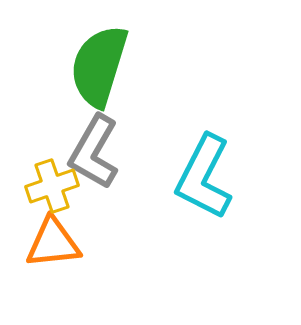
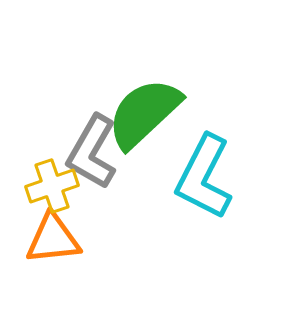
green semicircle: moved 45 px right, 47 px down; rotated 30 degrees clockwise
gray L-shape: moved 2 px left
orange triangle: moved 4 px up
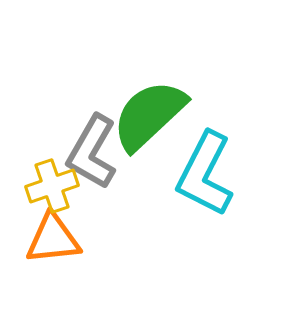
green semicircle: moved 5 px right, 2 px down
cyan L-shape: moved 1 px right, 3 px up
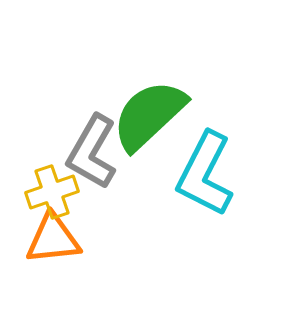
yellow cross: moved 6 px down
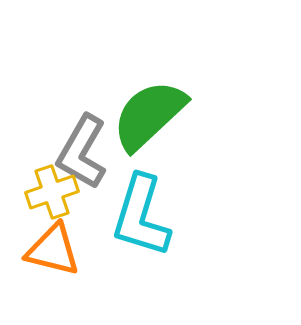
gray L-shape: moved 10 px left
cyan L-shape: moved 64 px left, 42 px down; rotated 10 degrees counterclockwise
orange triangle: moved 11 px down; rotated 20 degrees clockwise
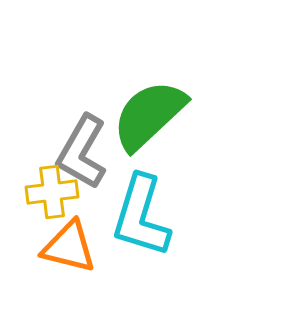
yellow cross: rotated 12 degrees clockwise
orange triangle: moved 16 px right, 3 px up
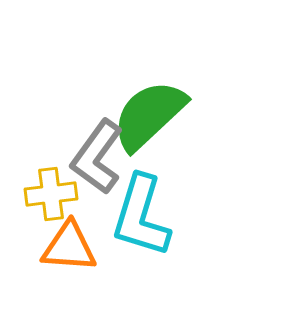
gray L-shape: moved 15 px right, 5 px down; rotated 6 degrees clockwise
yellow cross: moved 1 px left, 2 px down
orange triangle: rotated 10 degrees counterclockwise
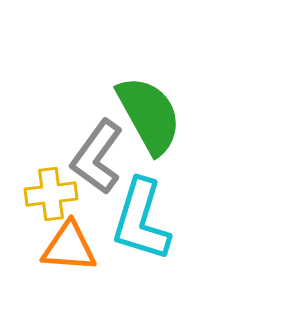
green semicircle: rotated 104 degrees clockwise
cyan L-shape: moved 4 px down
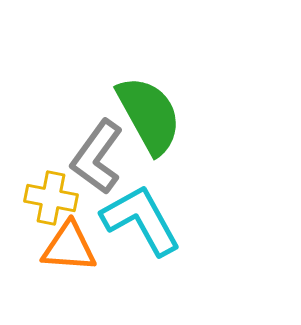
yellow cross: moved 4 px down; rotated 18 degrees clockwise
cyan L-shape: rotated 134 degrees clockwise
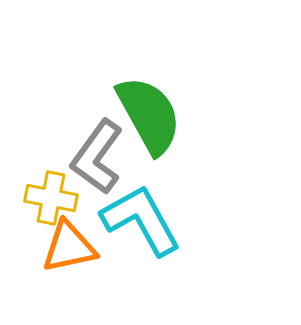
orange triangle: rotated 16 degrees counterclockwise
